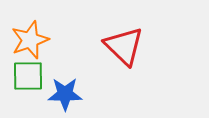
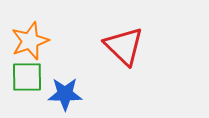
orange star: moved 1 px down
green square: moved 1 px left, 1 px down
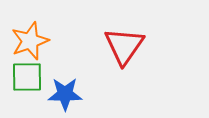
red triangle: rotated 21 degrees clockwise
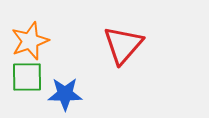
red triangle: moved 1 px left, 1 px up; rotated 6 degrees clockwise
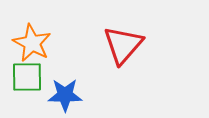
orange star: moved 2 px right, 2 px down; rotated 24 degrees counterclockwise
blue star: moved 1 px down
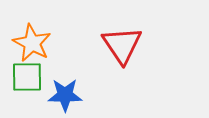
red triangle: moved 1 px left; rotated 15 degrees counterclockwise
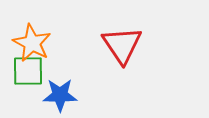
green square: moved 1 px right, 6 px up
blue star: moved 5 px left
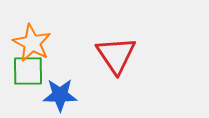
red triangle: moved 6 px left, 10 px down
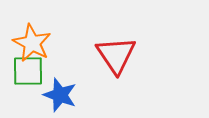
blue star: rotated 20 degrees clockwise
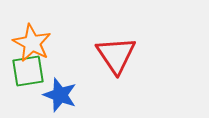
green square: rotated 8 degrees counterclockwise
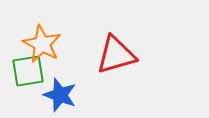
orange star: moved 10 px right, 1 px down
red triangle: rotated 48 degrees clockwise
